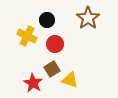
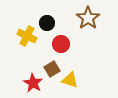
black circle: moved 3 px down
red circle: moved 6 px right
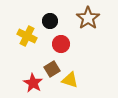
black circle: moved 3 px right, 2 px up
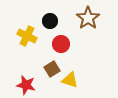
red star: moved 7 px left, 2 px down; rotated 18 degrees counterclockwise
